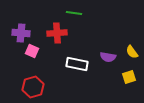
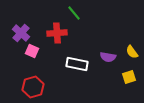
green line: rotated 42 degrees clockwise
purple cross: rotated 36 degrees clockwise
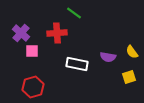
green line: rotated 14 degrees counterclockwise
pink square: rotated 24 degrees counterclockwise
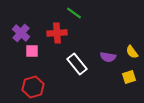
white rectangle: rotated 40 degrees clockwise
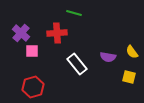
green line: rotated 21 degrees counterclockwise
yellow square: rotated 32 degrees clockwise
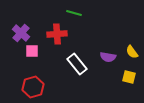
red cross: moved 1 px down
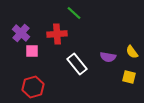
green line: rotated 28 degrees clockwise
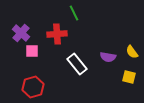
green line: rotated 21 degrees clockwise
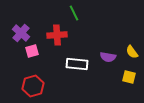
red cross: moved 1 px down
pink square: rotated 16 degrees counterclockwise
white rectangle: rotated 45 degrees counterclockwise
red hexagon: moved 1 px up
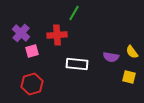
green line: rotated 56 degrees clockwise
purple semicircle: moved 3 px right
red hexagon: moved 1 px left, 2 px up
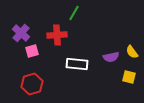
purple semicircle: rotated 21 degrees counterclockwise
